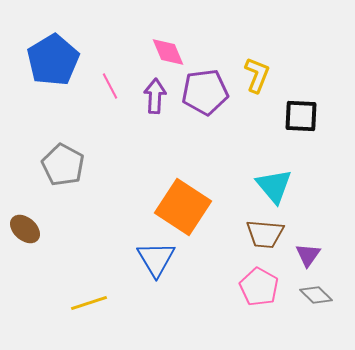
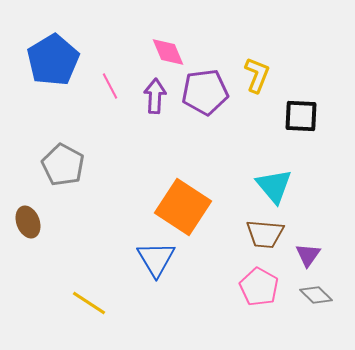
brown ellipse: moved 3 px right, 7 px up; rotated 28 degrees clockwise
yellow line: rotated 51 degrees clockwise
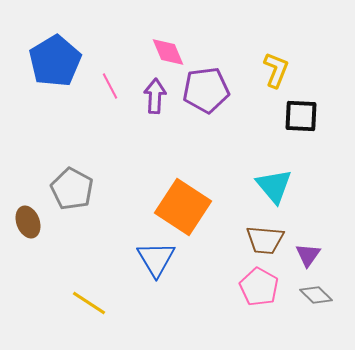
blue pentagon: moved 2 px right, 1 px down
yellow L-shape: moved 19 px right, 5 px up
purple pentagon: moved 1 px right, 2 px up
gray pentagon: moved 9 px right, 24 px down
brown trapezoid: moved 6 px down
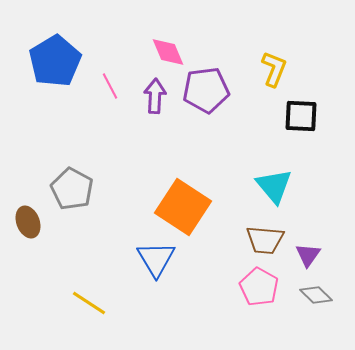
yellow L-shape: moved 2 px left, 1 px up
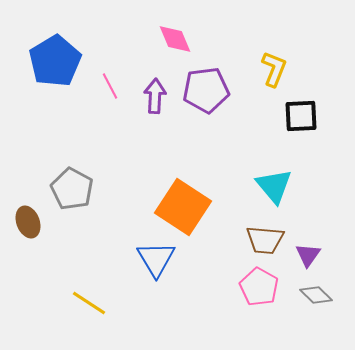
pink diamond: moved 7 px right, 13 px up
black square: rotated 6 degrees counterclockwise
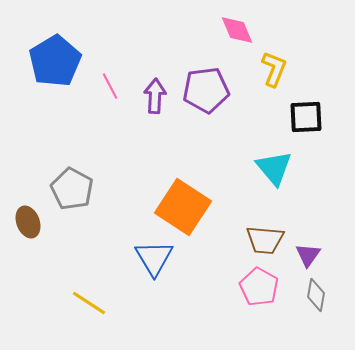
pink diamond: moved 62 px right, 9 px up
black square: moved 5 px right, 1 px down
cyan triangle: moved 18 px up
blue triangle: moved 2 px left, 1 px up
gray diamond: rotated 56 degrees clockwise
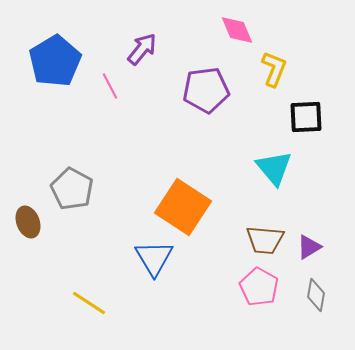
purple arrow: moved 13 px left, 47 px up; rotated 36 degrees clockwise
purple triangle: moved 1 px right, 8 px up; rotated 24 degrees clockwise
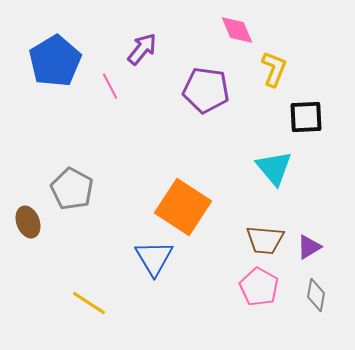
purple pentagon: rotated 15 degrees clockwise
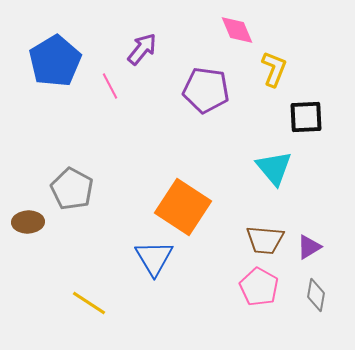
brown ellipse: rotated 72 degrees counterclockwise
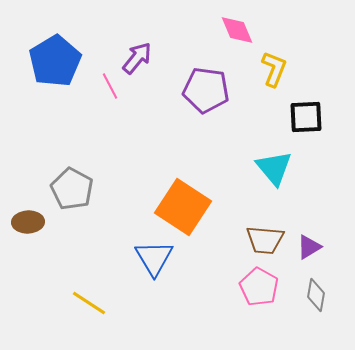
purple arrow: moved 5 px left, 9 px down
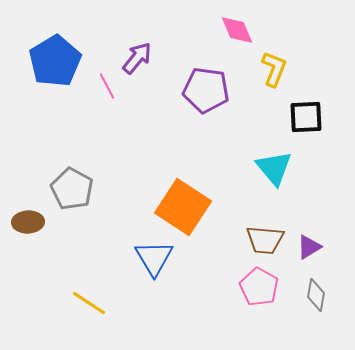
pink line: moved 3 px left
